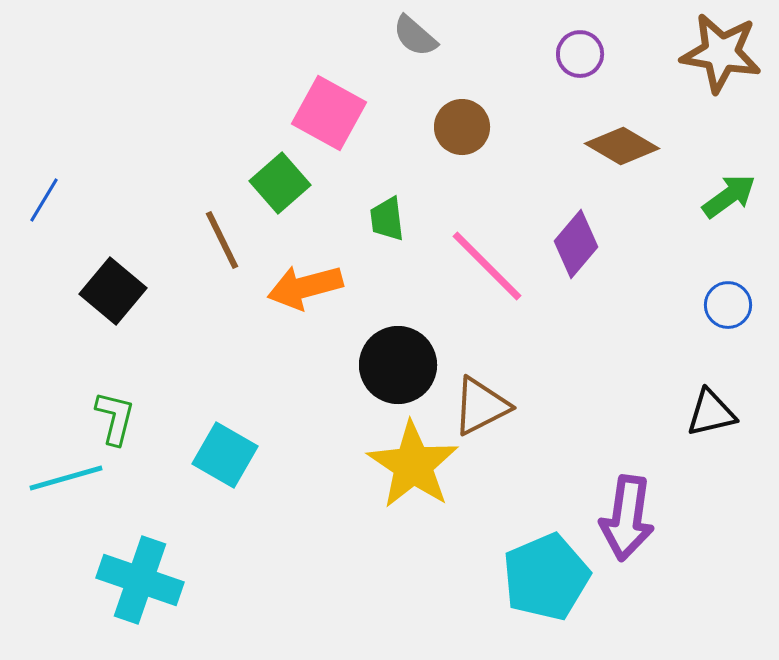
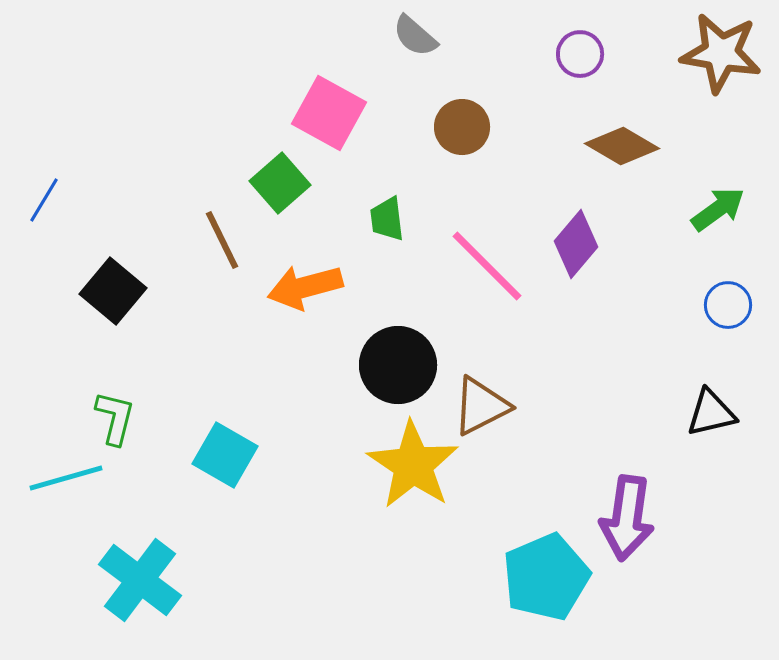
green arrow: moved 11 px left, 13 px down
cyan cross: rotated 18 degrees clockwise
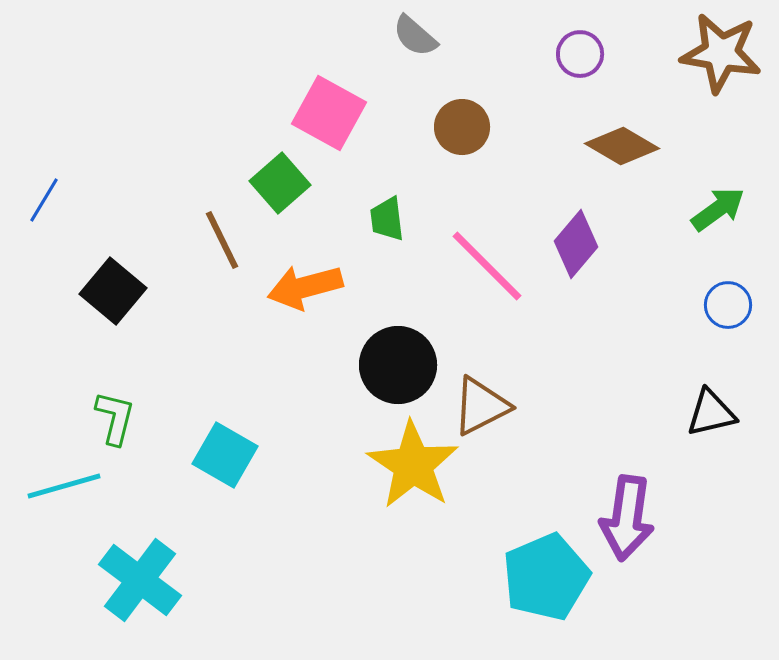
cyan line: moved 2 px left, 8 px down
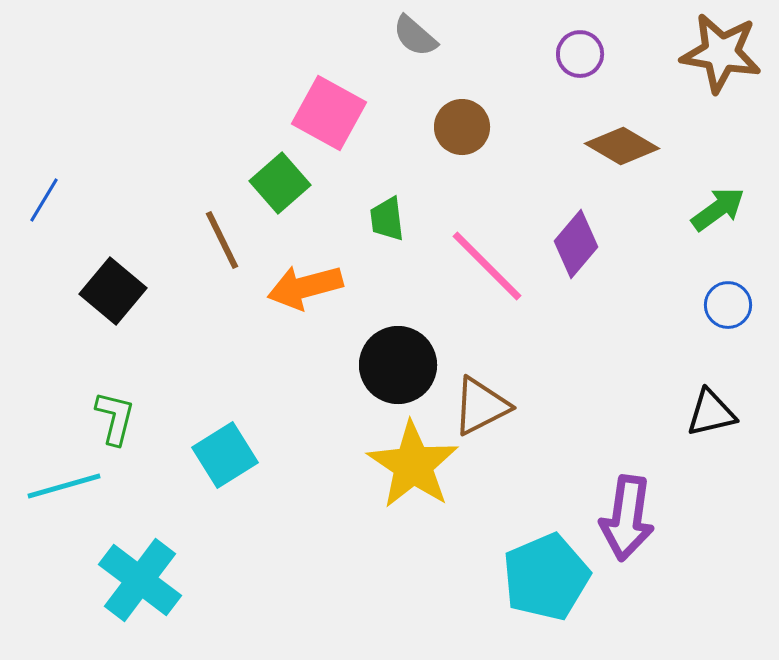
cyan square: rotated 28 degrees clockwise
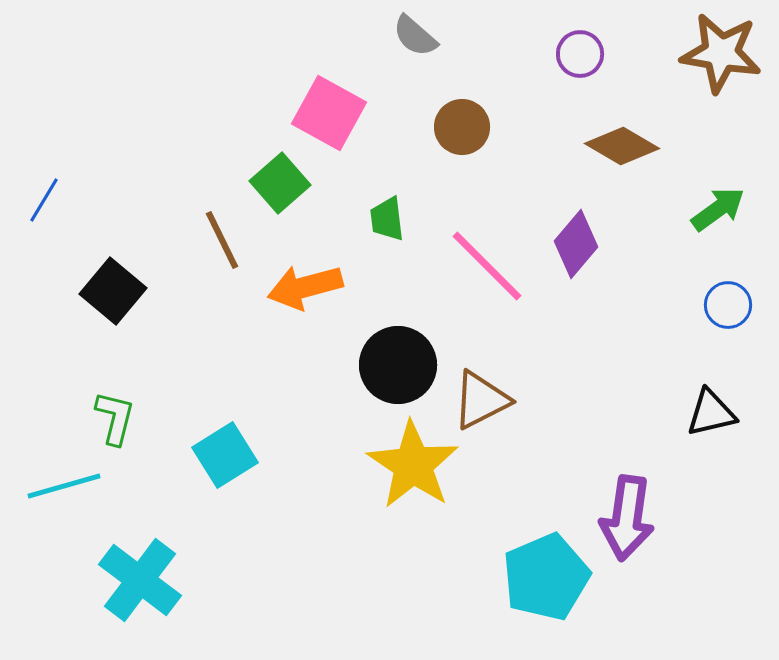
brown triangle: moved 6 px up
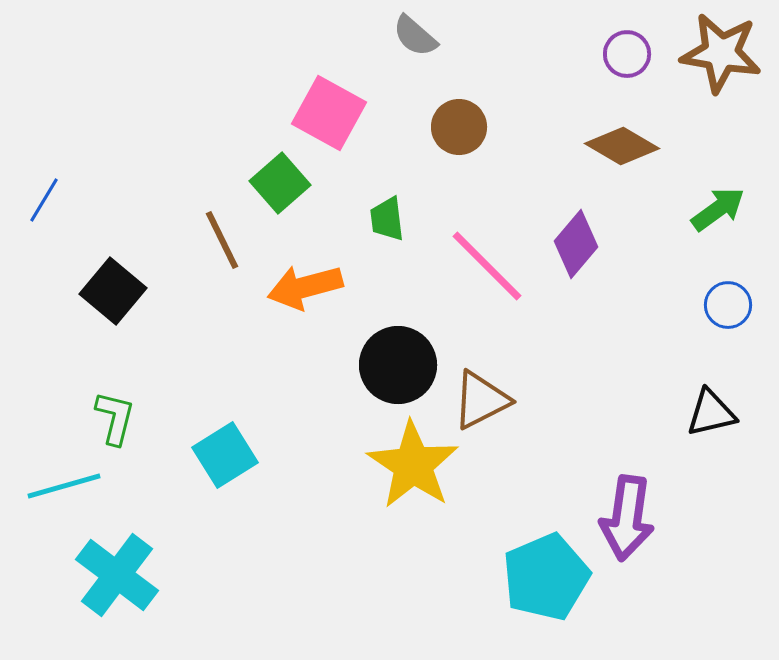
purple circle: moved 47 px right
brown circle: moved 3 px left
cyan cross: moved 23 px left, 5 px up
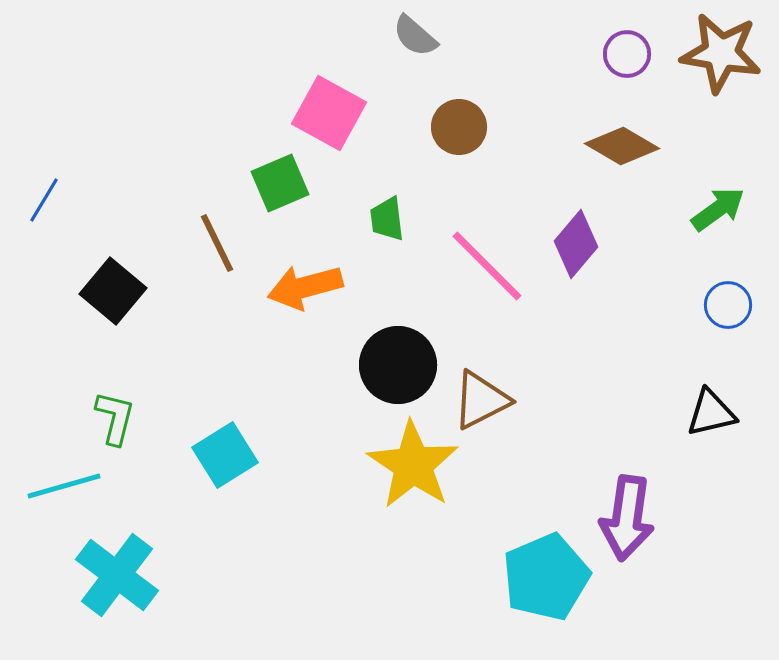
green square: rotated 18 degrees clockwise
brown line: moved 5 px left, 3 px down
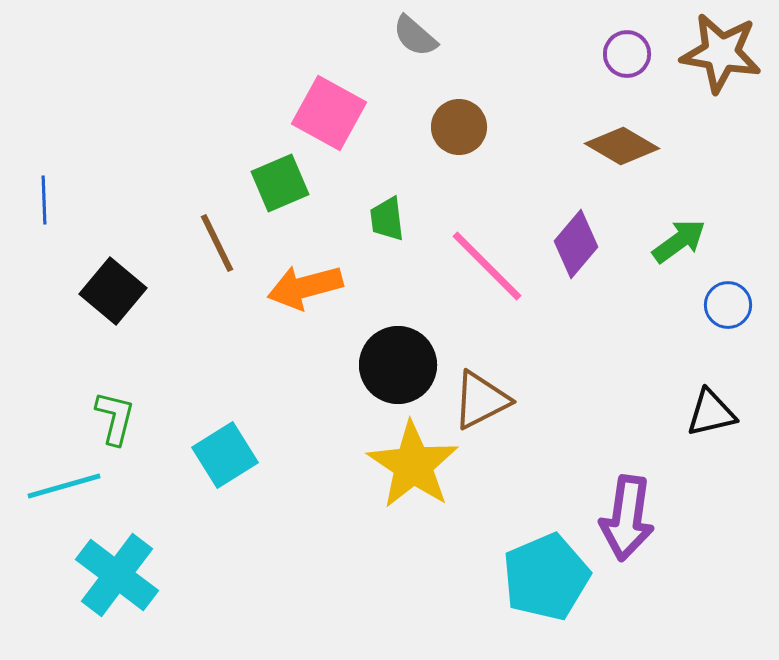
blue line: rotated 33 degrees counterclockwise
green arrow: moved 39 px left, 32 px down
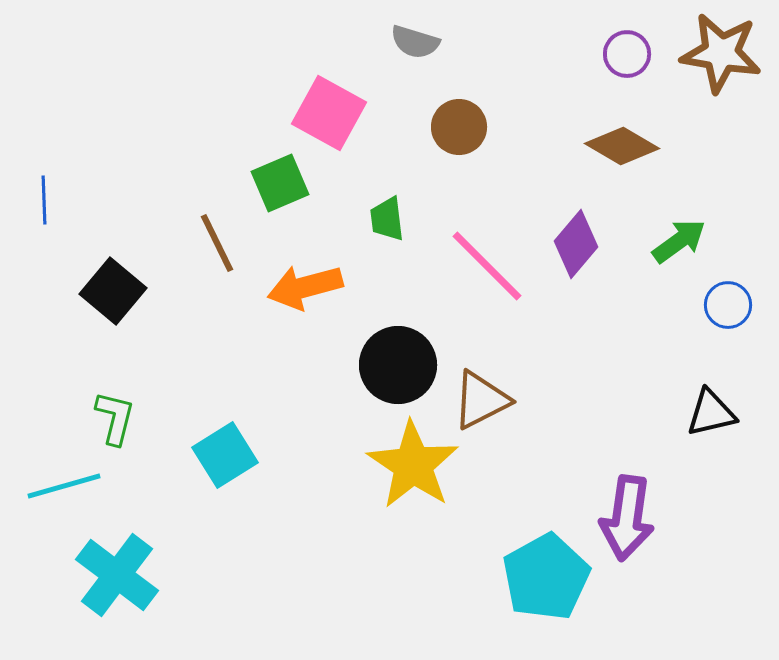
gray semicircle: moved 6 px down; rotated 24 degrees counterclockwise
cyan pentagon: rotated 6 degrees counterclockwise
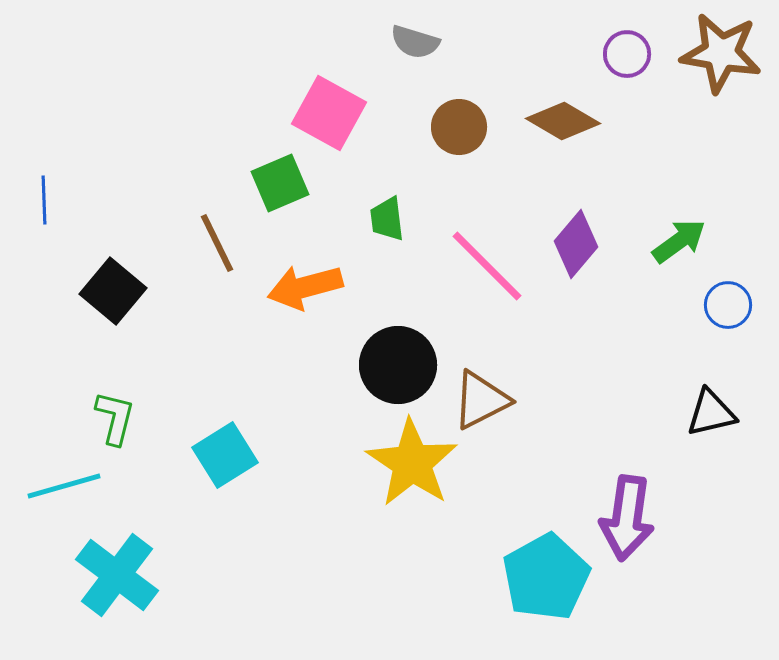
brown diamond: moved 59 px left, 25 px up
yellow star: moved 1 px left, 2 px up
